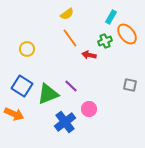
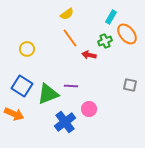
purple line: rotated 40 degrees counterclockwise
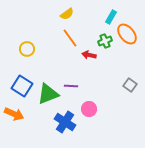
gray square: rotated 24 degrees clockwise
blue cross: rotated 20 degrees counterclockwise
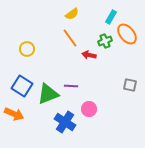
yellow semicircle: moved 5 px right
gray square: rotated 24 degrees counterclockwise
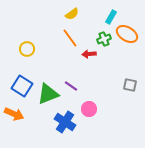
orange ellipse: rotated 20 degrees counterclockwise
green cross: moved 1 px left, 2 px up
red arrow: moved 1 px up; rotated 16 degrees counterclockwise
purple line: rotated 32 degrees clockwise
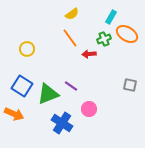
blue cross: moved 3 px left, 1 px down
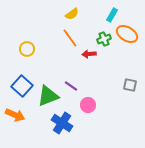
cyan rectangle: moved 1 px right, 2 px up
blue square: rotated 10 degrees clockwise
green triangle: moved 2 px down
pink circle: moved 1 px left, 4 px up
orange arrow: moved 1 px right, 1 px down
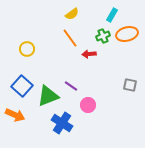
orange ellipse: rotated 45 degrees counterclockwise
green cross: moved 1 px left, 3 px up
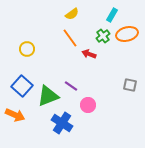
green cross: rotated 16 degrees counterclockwise
red arrow: rotated 24 degrees clockwise
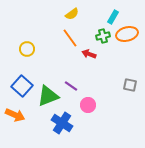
cyan rectangle: moved 1 px right, 2 px down
green cross: rotated 24 degrees clockwise
